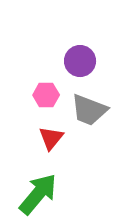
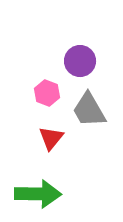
pink hexagon: moved 1 px right, 2 px up; rotated 20 degrees clockwise
gray trapezoid: rotated 39 degrees clockwise
green arrow: rotated 51 degrees clockwise
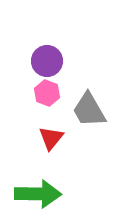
purple circle: moved 33 px left
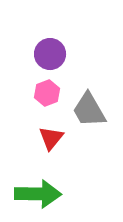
purple circle: moved 3 px right, 7 px up
pink hexagon: rotated 20 degrees clockwise
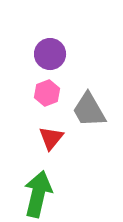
green arrow: rotated 78 degrees counterclockwise
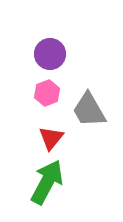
green arrow: moved 9 px right, 12 px up; rotated 15 degrees clockwise
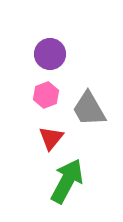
pink hexagon: moved 1 px left, 2 px down
gray trapezoid: moved 1 px up
green arrow: moved 20 px right, 1 px up
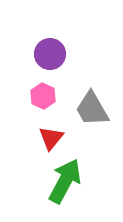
pink hexagon: moved 3 px left, 1 px down; rotated 15 degrees counterclockwise
gray trapezoid: moved 3 px right
green arrow: moved 2 px left
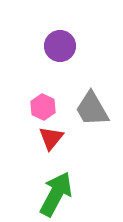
purple circle: moved 10 px right, 8 px up
pink hexagon: moved 11 px down
green arrow: moved 9 px left, 13 px down
